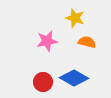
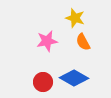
orange semicircle: moved 4 px left; rotated 132 degrees counterclockwise
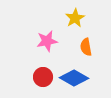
yellow star: rotated 24 degrees clockwise
orange semicircle: moved 3 px right, 5 px down; rotated 18 degrees clockwise
red circle: moved 5 px up
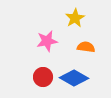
orange semicircle: rotated 108 degrees clockwise
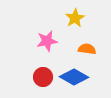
orange semicircle: moved 1 px right, 2 px down
blue diamond: moved 1 px up
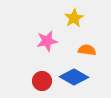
yellow star: moved 1 px left
orange semicircle: moved 1 px down
red circle: moved 1 px left, 4 px down
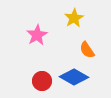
pink star: moved 10 px left, 6 px up; rotated 20 degrees counterclockwise
orange semicircle: rotated 132 degrees counterclockwise
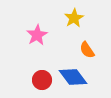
blue diamond: moved 1 px left; rotated 24 degrees clockwise
red circle: moved 1 px up
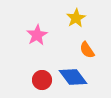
yellow star: moved 2 px right
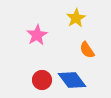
blue diamond: moved 1 px left, 3 px down
